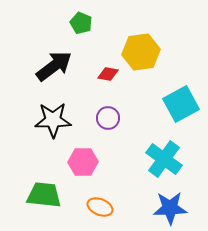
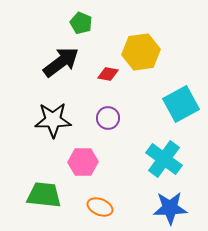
black arrow: moved 7 px right, 4 px up
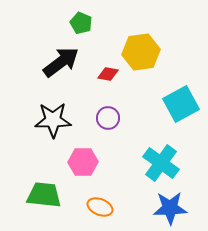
cyan cross: moved 3 px left, 4 px down
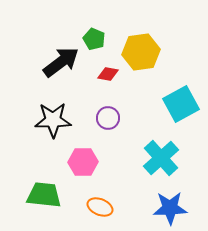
green pentagon: moved 13 px right, 16 px down
cyan cross: moved 5 px up; rotated 12 degrees clockwise
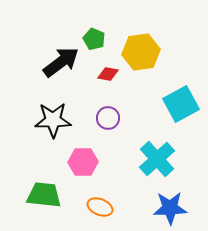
cyan cross: moved 4 px left, 1 px down
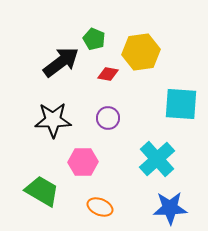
cyan square: rotated 33 degrees clockwise
green trapezoid: moved 2 px left, 4 px up; rotated 24 degrees clockwise
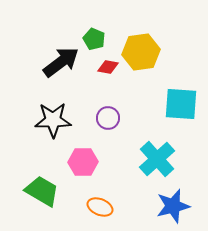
red diamond: moved 7 px up
blue star: moved 3 px right, 2 px up; rotated 12 degrees counterclockwise
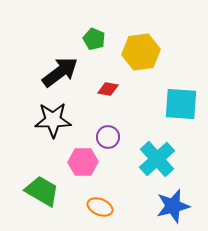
black arrow: moved 1 px left, 10 px down
red diamond: moved 22 px down
purple circle: moved 19 px down
